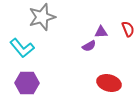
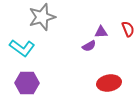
cyan L-shape: rotated 15 degrees counterclockwise
red ellipse: rotated 25 degrees counterclockwise
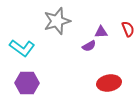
gray star: moved 15 px right, 4 px down
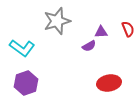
purple hexagon: moved 1 px left; rotated 20 degrees counterclockwise
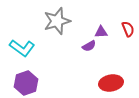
red ellipse: moved 2 px right
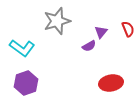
purple triangle: rotated 48 degrees counterclockwise
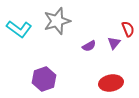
purple triangle: moved 13 px right, 11 px down
cyan L-shape: moved 3 px left, 19 px up
purple hexagon: moved 18 px right, 4 px up
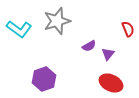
purple triangle: moved 6 px left, 11 px down
red ellipse: rotated 35 degrees clockwise
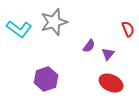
gray star: moved 3 px left, 1 px down
purple semicircle: rotated 24 degrees counterclockwise
purple hexagon: moved 2 px right
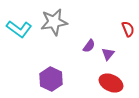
gray star: rotated 8 degrees clockwise
purple hexagon: moved 5 px right; rotated 15 degrees counterclockwise
